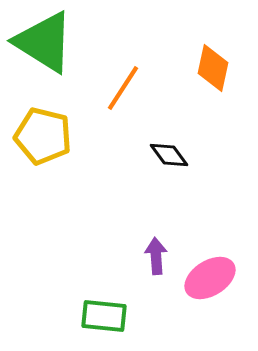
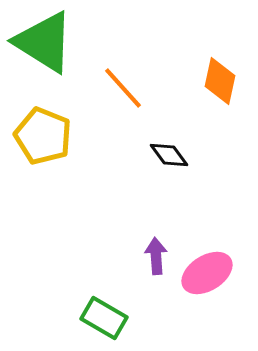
orange diamond: moved 7 px right, 13 px down
orange line: rotated 75 degrees counterclockwise
yellow pentagon: rotated 8 degrees clockwise
pink ellipse: moved 3 px left, 5 px up
green rectangle: moved 2 px down; rotated 24 degrees clockwise
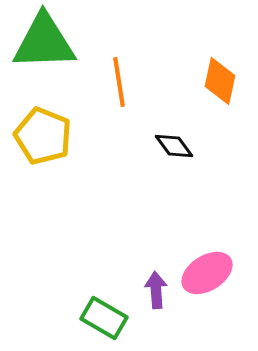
green triangle: rotated 34 degrees counterclockwise
orange line: moved 4 px left, 6 px up; rotated 33 degrees clockwise
black diamond: moved 5 px right, 9 px up
purple arrow: moved 34 px down
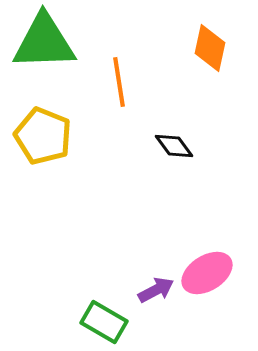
orange diamond: moved 10 px left, 33 px up
purple arrow: rotated 66 degrees clockwise
green rectangle: moved 4 px down
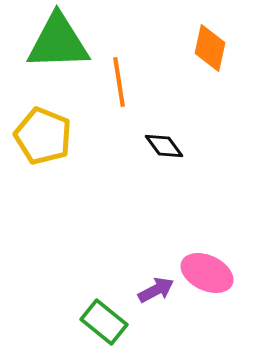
green triangle: moved 14 px right
black diamond: moved 10 px left
pink ellipse: rotated 57 degrees clockwise
green rectangle: rotated 9 degrees clockwise
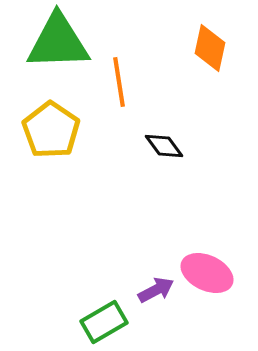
yellow pentagon: moved 8 px right, 6 px up; rotated 12 degrees clockwise
green rectangle: rotated 69 degrees counterclockwise
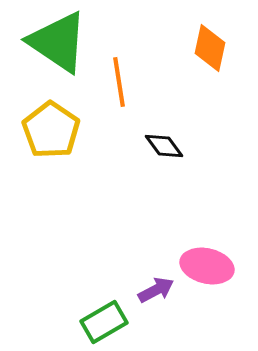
green triangle: rotated 36 degrees clockwise
pink ellipse: moved 7 px up; rotated 12 degrees counterclockwise
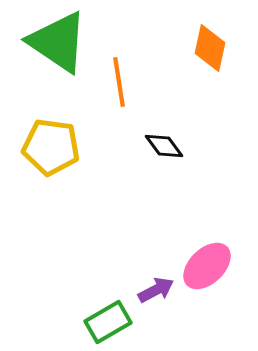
yellow pentagon: moved 17 px down; rotated 26 degrees counterclockwise
pink ellipse: rotated 57 degrees counterclockwise
green rectangle: moved 4 px right
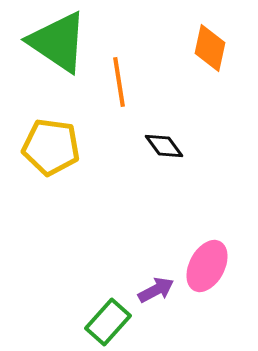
pink ellipse: rotated 18 degrees counterclockwise
green rectangle: rotated 18 degrees counterclockwise
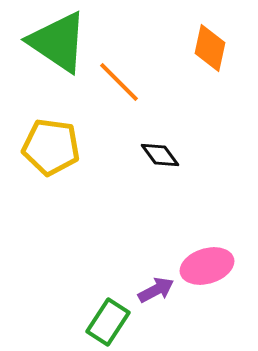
orange line: rotated 36 degrees counterclockwise
black diamond: moved 4 px left, 9 px down
pink ellipse: rotated 45 degrees clockwise
green rectangle: rotated 9 degrees counterclockwise
